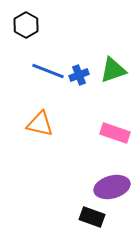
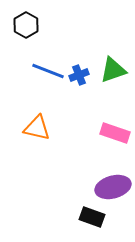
orange triangle: moved 3 px left, 4 px down
purple ellipse: moved 1 px right
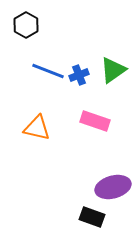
green triangle: rotated 16 degrees counterclockwise
pink rectangle: moved 20 px left, 12 px up
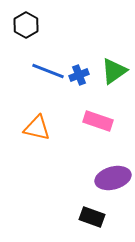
green triangle: moved 1 px right, 1 px down
pink rectangle: moved 3 px right
purple ellipse: moved 9 px up
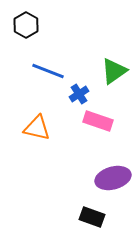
blue cross: moved 19 px down; rotated 12 degrees counterclockwise
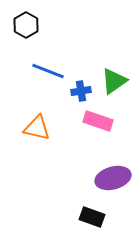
green triangle: moved 10 px down
blue cross: moved 2 px right, 3 px up; rotated 24 degrees clockwise
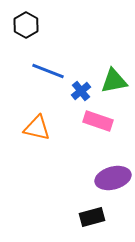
green triangle: rotated 24 degrees clockwise
blue cross: rotated 30 degrees counterclockwise
black rectangle: rotated 35 degrees counterclockwise
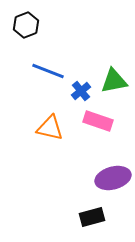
black hexagon: rotated 10 degrees clockwise
orange triangle: moved 13 px right
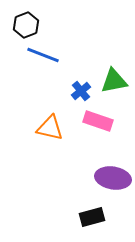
blue line: moved 5 px left, 16 px up
purple ellipse: rotated 24 degrees clockwise
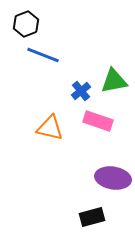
black hexagon: moved 1 px up
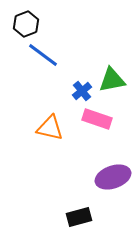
blue line: rotated 16 degrees clockwise
green triangle: moved 2 px left, 1 px up
blue cross: moved 1 px right
pink rectangle: moved 1 px left, 2 px up
purple ellipse: moved 1 px up; rotated 28 degrees counterclockwise
black rectangle: moved 13 px left
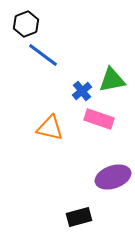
pink rectangle: moved 2 px right
